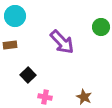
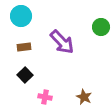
cyan circle: moved 6 px right
brown rectangle: moved 14 px right, 2 px down
black square: moved 3 px left
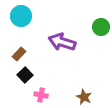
purple arrow: rotated 152 degrees clockwise
brown rectangle: moved 5 px left, 7 px down; rotated 40 degrees counterclockwise
pink cross: moved 4 px left, 2 px up
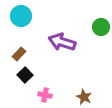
pink cross: moved 4 px right
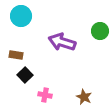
green circle: moved 1 px left, 4 px down
brown rectangle: moved 3 px left, 1 px down; rotated 56 degrees clockwise
